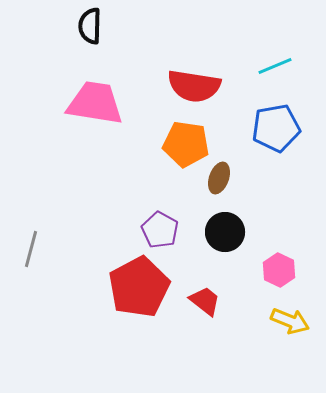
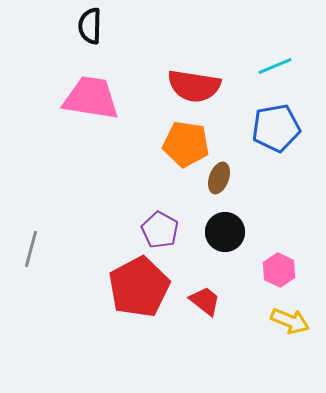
pink trapezoid: moved 4 px left, 5 px up
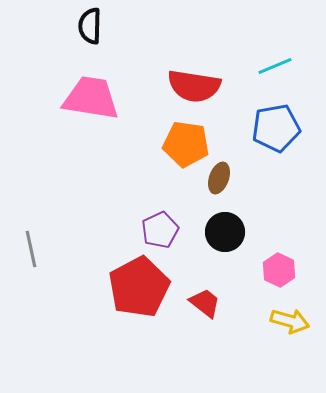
purple pentagon: rotated 18 degrees clockwise
gray line: rotated 27 degrees counterclockwise
red trapezoid: moved 2 px down
yellow arrow: rotated 6 degrees counterclockwise
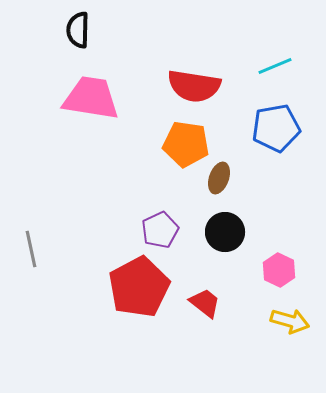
black semicircle: moved 12 px left, 4 px down
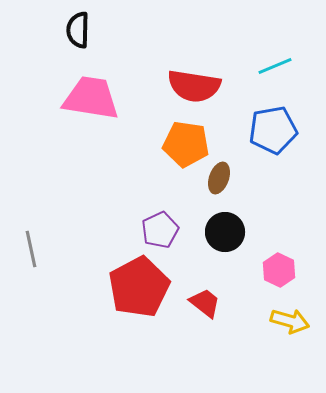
blue pentagon: moved 3 px left, 2 px down
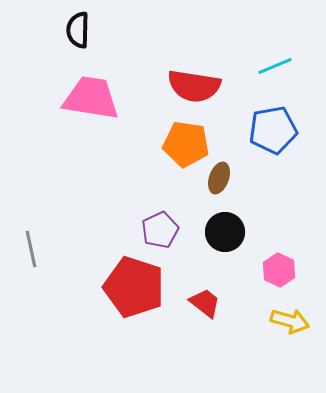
red pentagon: moved 5 px left; rotated 26 degrees counterclockwise
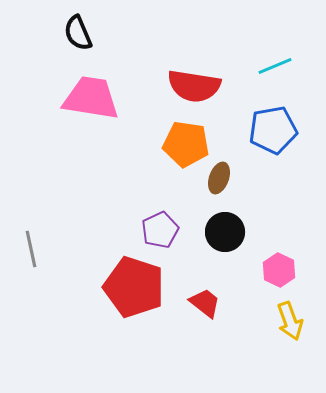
black semicircle: moved 3 px down; rotated 24 degrees counterclockwise
yellow arrow: rotated 54 degrees clockwise
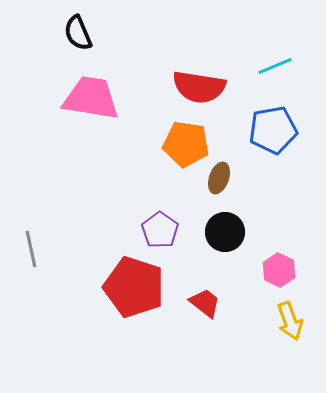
red semicircle: moved 5 px right, 1 px down
purple pentagon: rotated 12 degrees counterclockwise
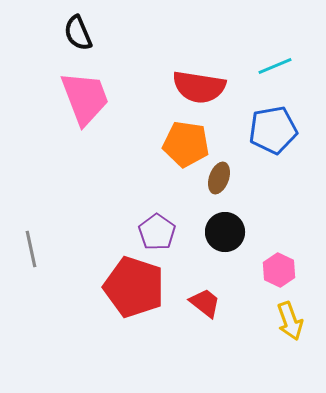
pink trapezoid: moved 6 px left; rotated 60 degrees clockwise
purple pentagon: moved 3 px left, 2 px down
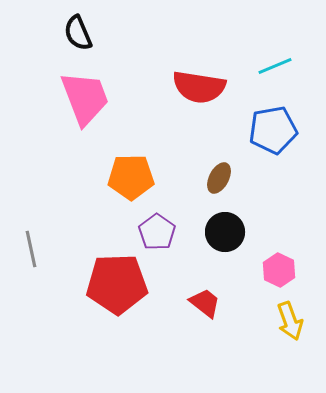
orange pentagon: moved 55 px left, 33 px down; rotated 9 degrees counterclockwise
brown ellipse: rotated 8 degrees clockwise
red pentagon: moved 17 px left, 3 px up; rotated 20 degrees counterclockwise
